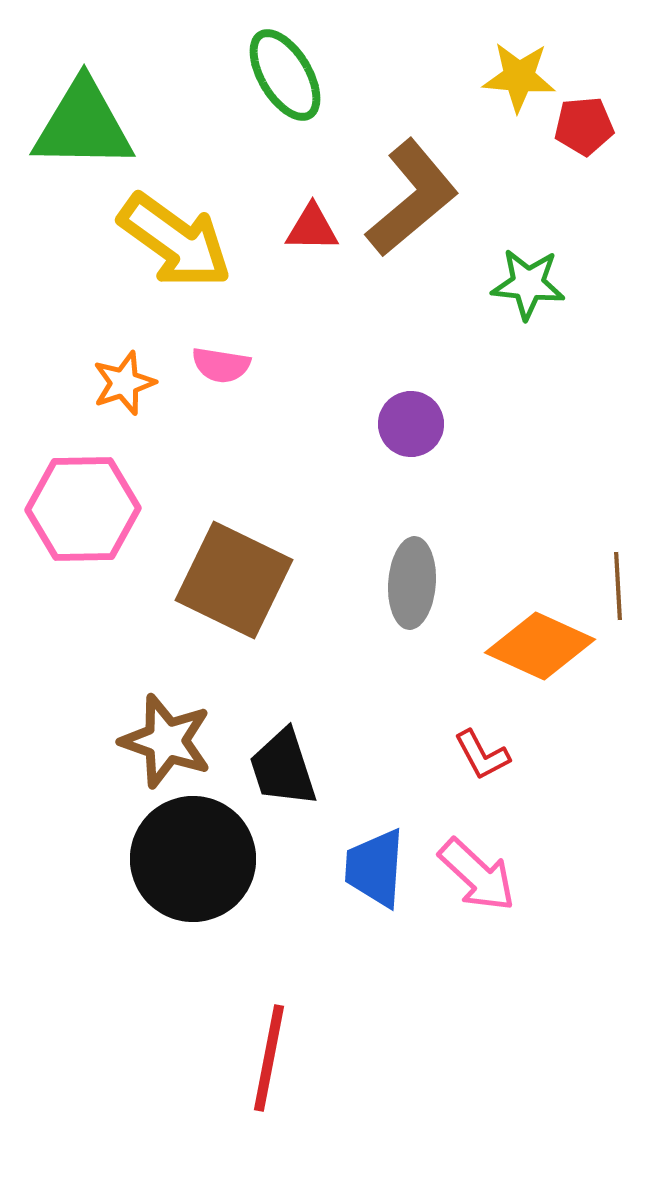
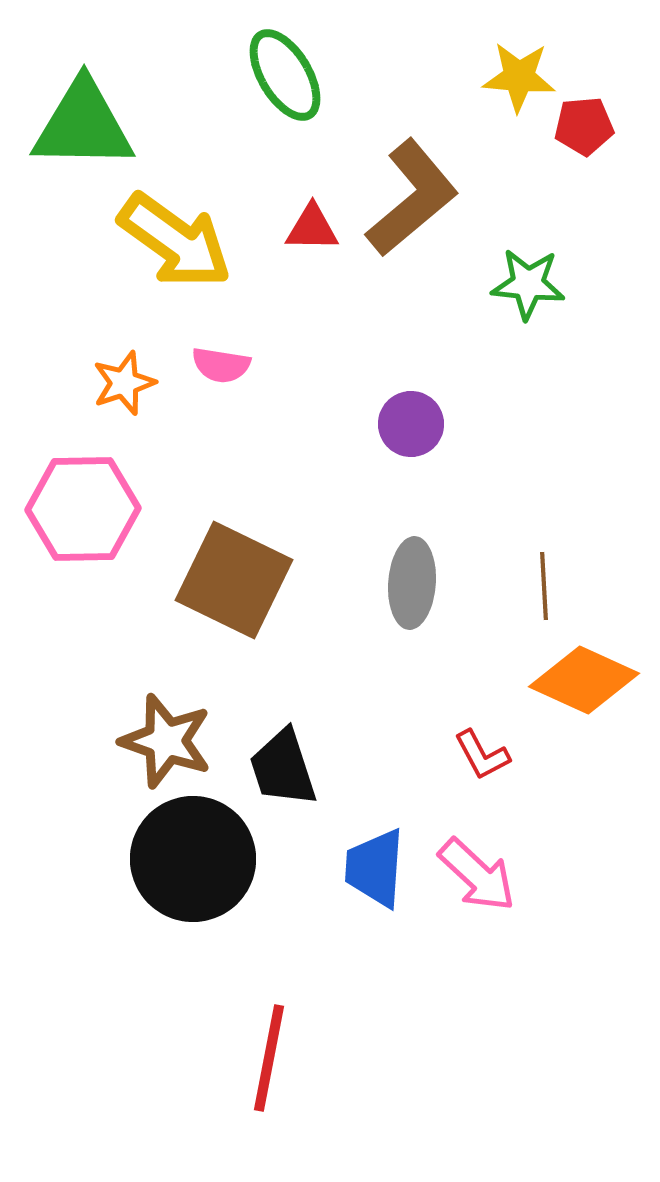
brown line: moved 74 px left
orange diamond: moved 44 px right, 34 px down
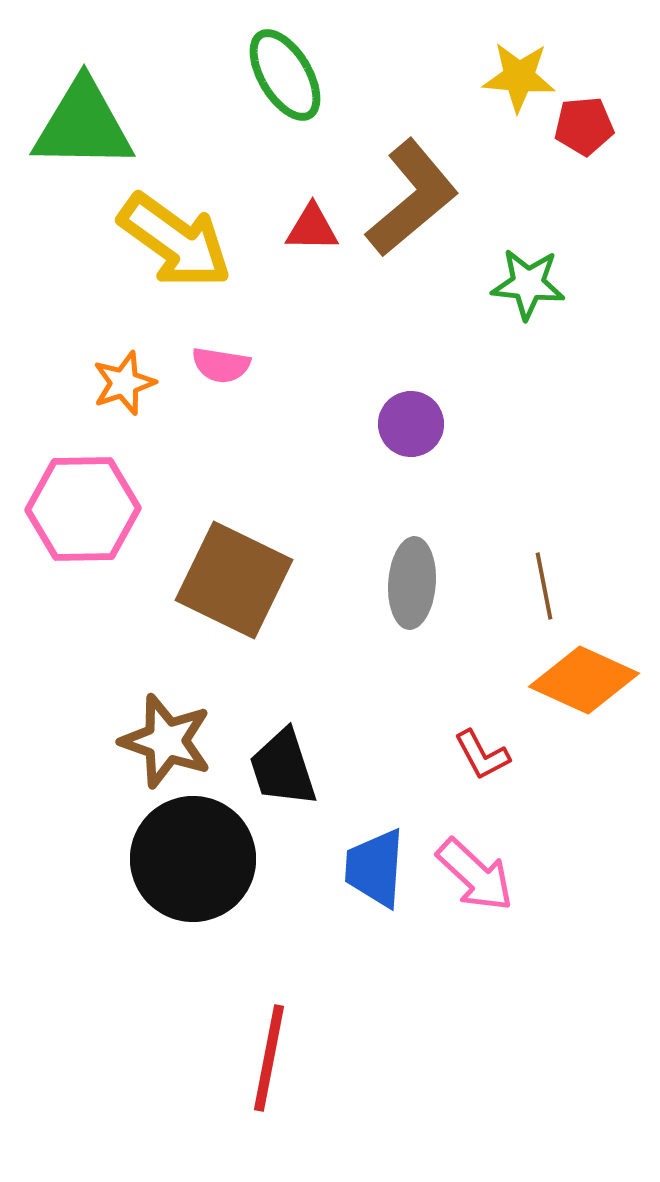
brown line: rotated 8 degrees counterclockwise
pink arrow: moved 2 px left
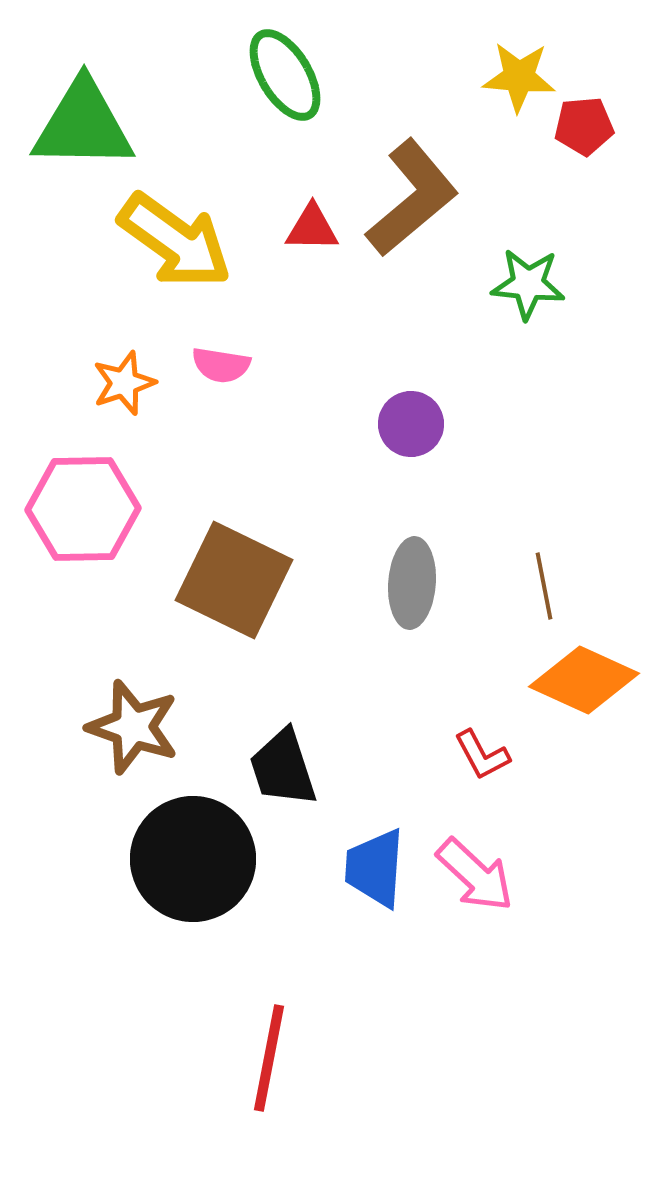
brown star: moved 33 px left, 14 px up
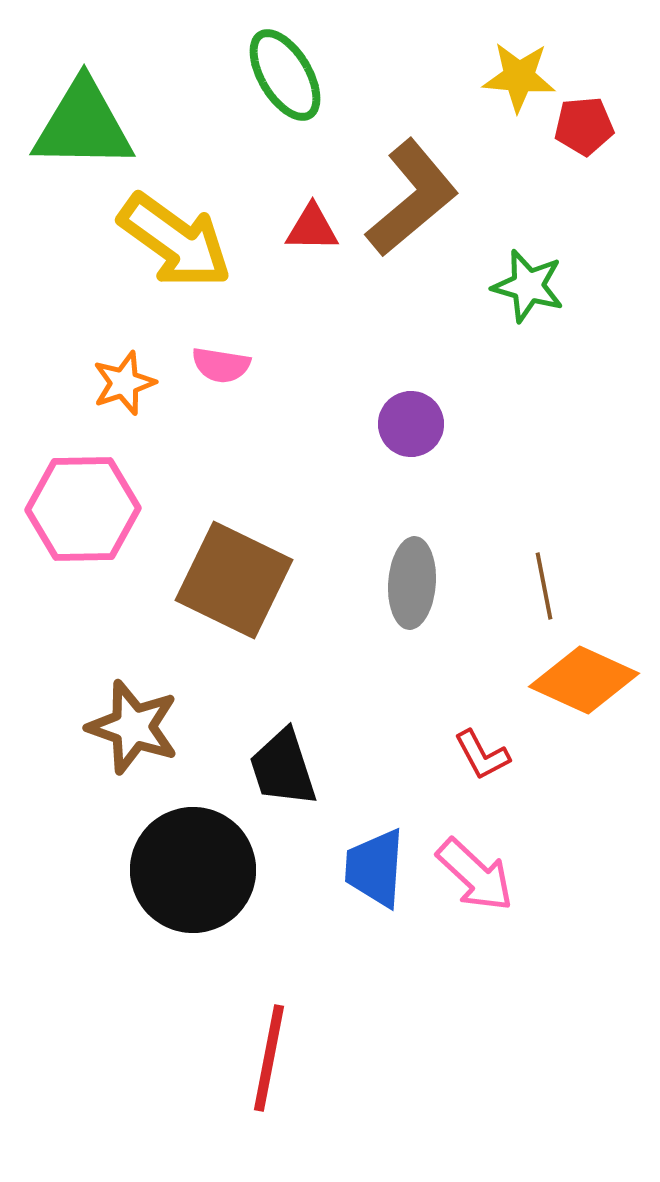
green star: moved 2 px down; rotated 10 degrees clockwise
black circle: moved 11 px down
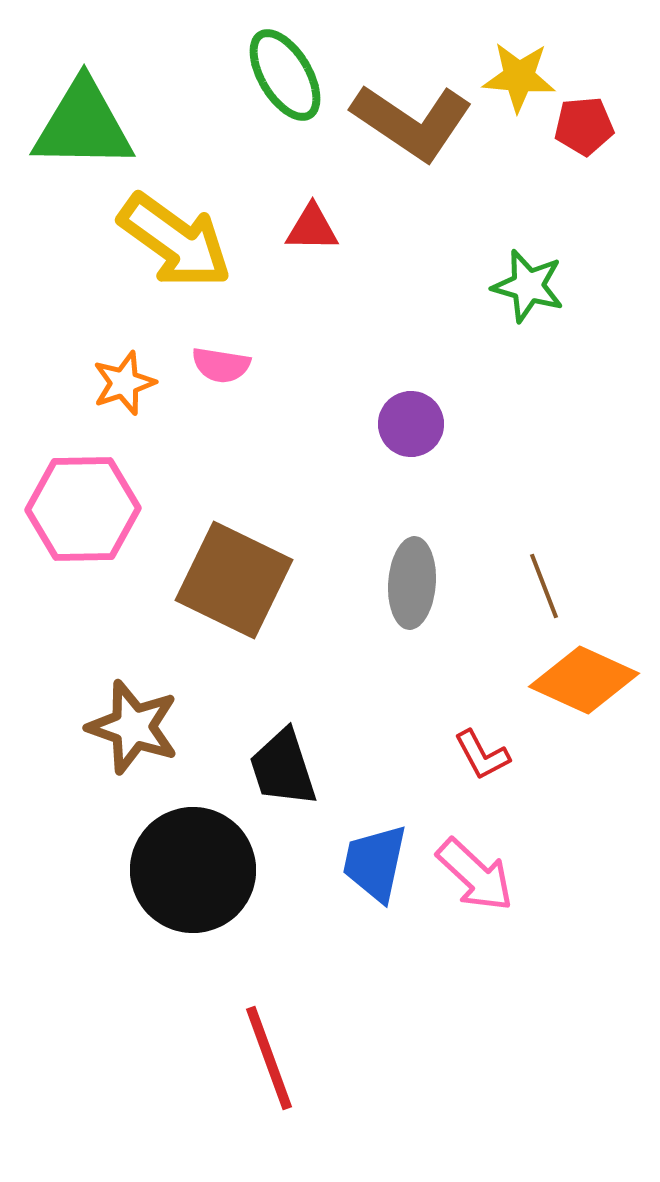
brown L-shape: moved 76 px up; rotated 74 degrees clockwise
brown line: rotated 10 degrees counterclockwise
blue trapezoid: moved 5 px up; rotated 8 degrees clockwise
red line: rotated 31 degrees counterclockwise
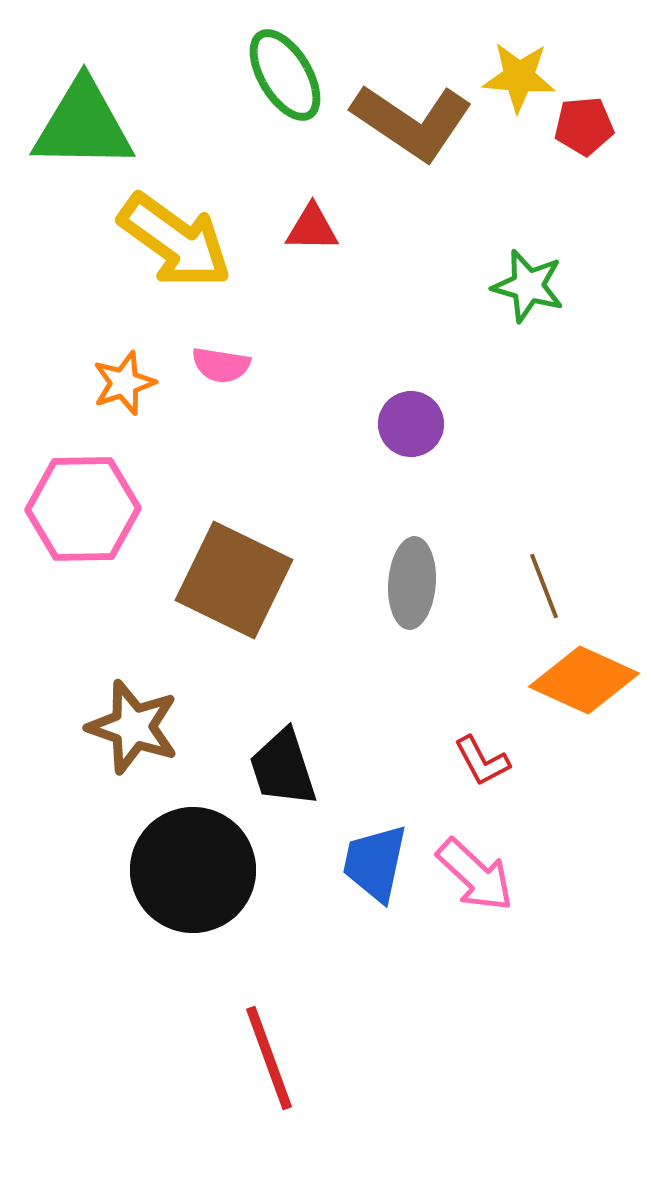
red L-shape: moved 6 px down
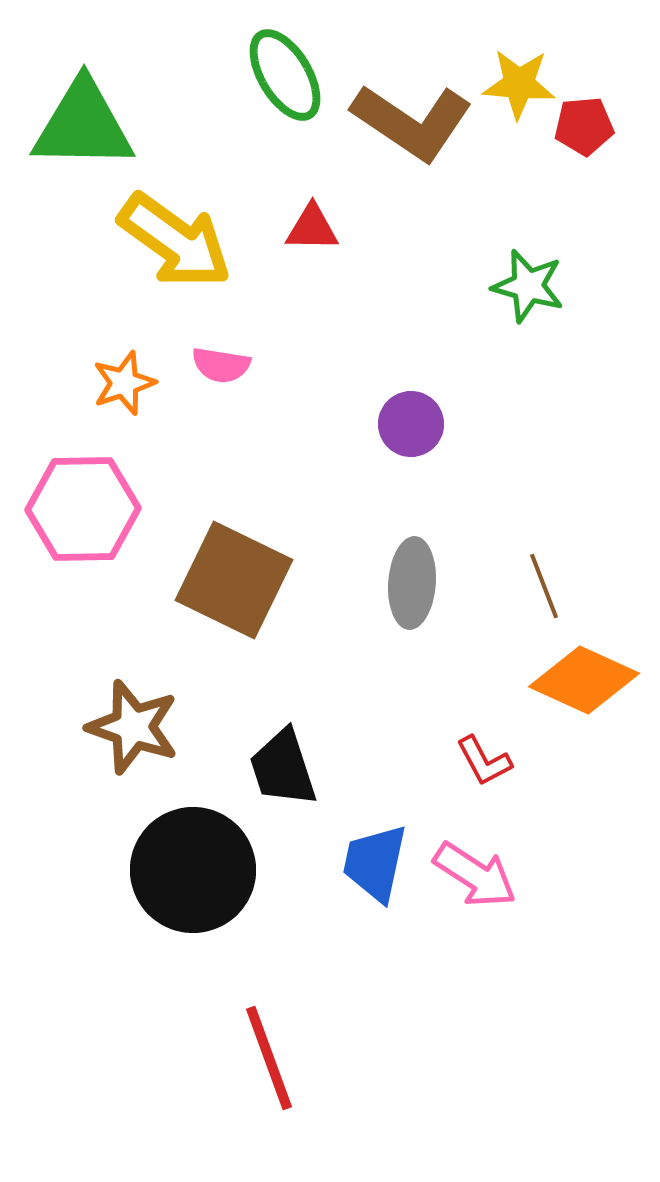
yellow star: moved 7 px down
red L-shape: moved 2 px right
pink arrow: rotated 10 degrees counterclockwise
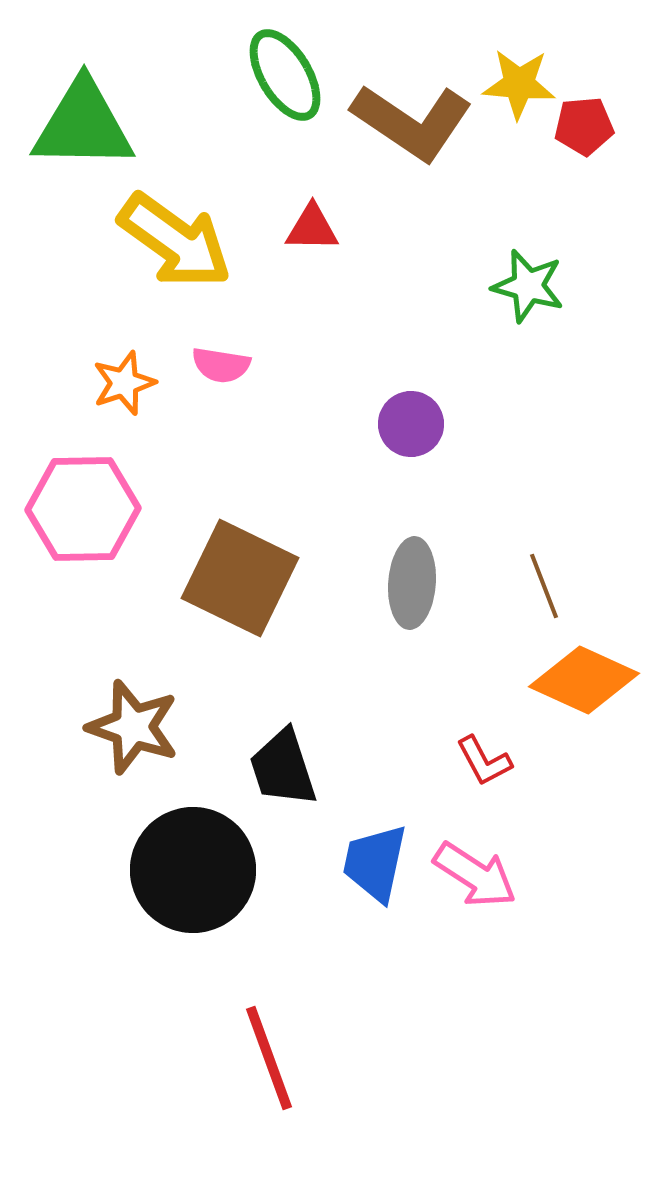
brown square: moved 6 px right, 2 px up
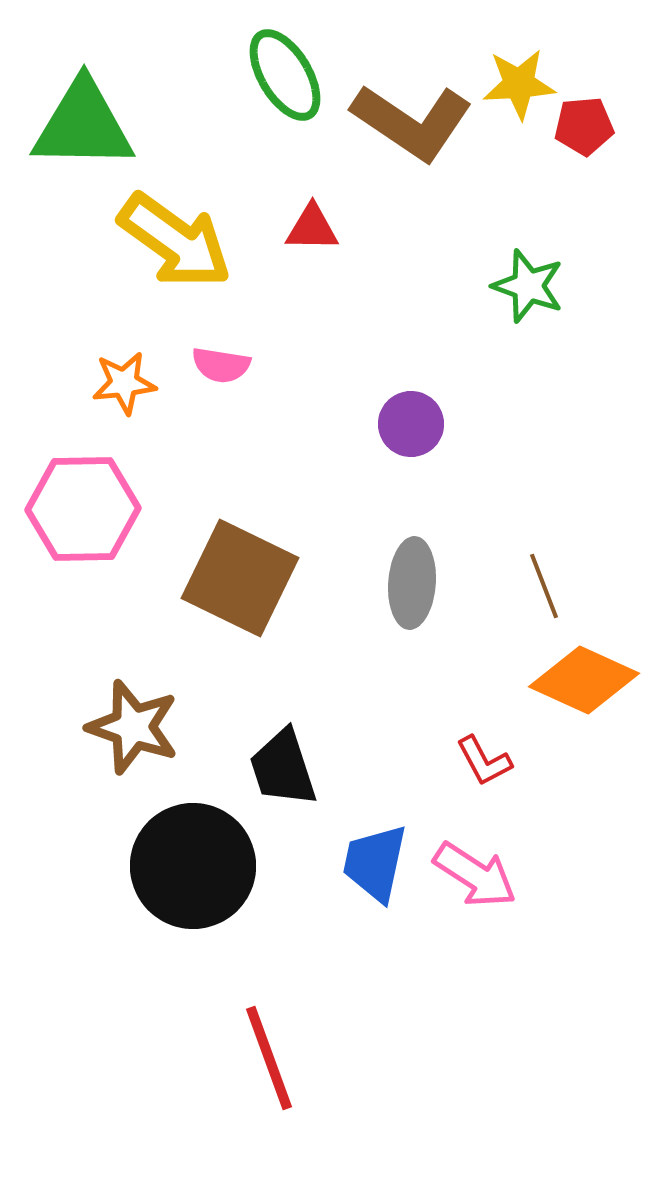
yellow star: rotated 8 degrees counterclockwise
green star: rotated 4 degrees clockwise
orange star: rotated 12 degrees clockwise
black circle: moved 4 px up
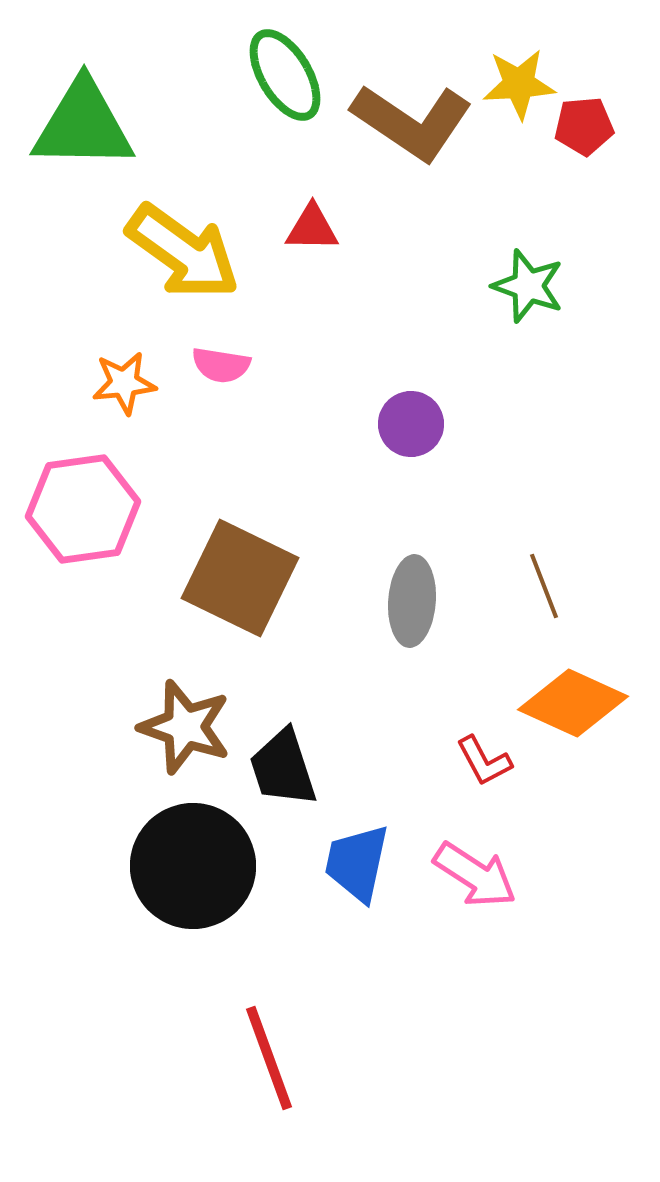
yellow arrow: moved 8 px right, 11 px down
pink hexagon: rotated 7 degrees counterclockwise
gray ellipse: moved 18 px down
orange diamond: moved 11 px left, 23 px down
brown star: moved 52 px right
blue trapezoid: moved 18 px left
